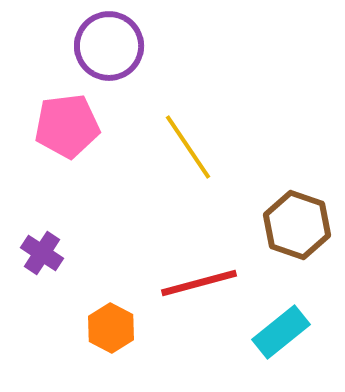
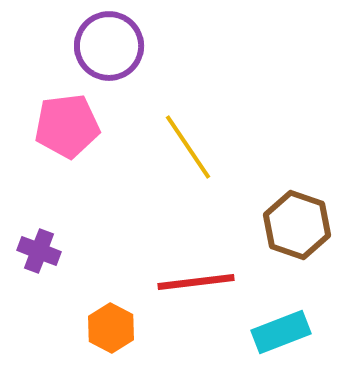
purple cross: moved 3 px left, 2 px up; rotated 12 degrees counterclockwise
red line: moved 3 px left, 1 px up; rotated 8 degrees clockwise
cyan rectangle: rotated 18 degrees clockwise
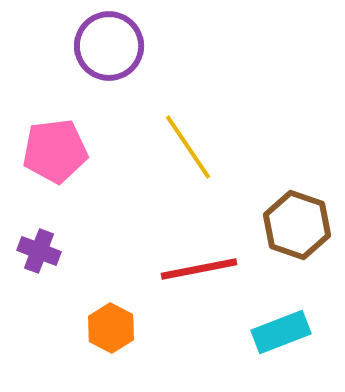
pink pentagon: moved 12 px left, 25 px down
red line: moved 3 px right, 13 px up; rotated 4 degrees counterclockwise
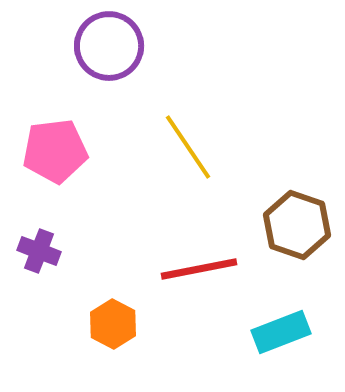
orange hexagon: moved 2 px right, 4 px up
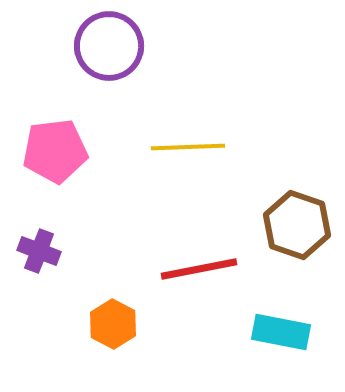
yellow line: rotated 58 degrees counterclockwise
cyan rectangle: rotated 32 degrees clockwise
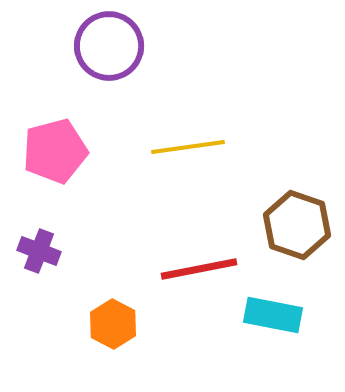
yellow line: rotated 6 degrees counterclockwise
pink pentagon: rotated 8 degrees counterclockwise
cyan rectangle: moved 8 px left, 17 px up
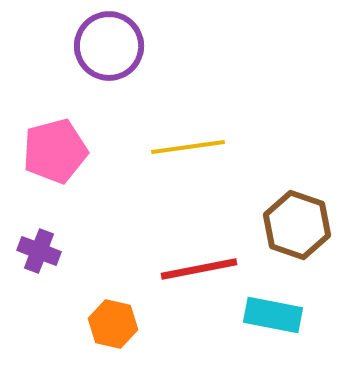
orange hexagon: rotated 15 degrees counterclockwise
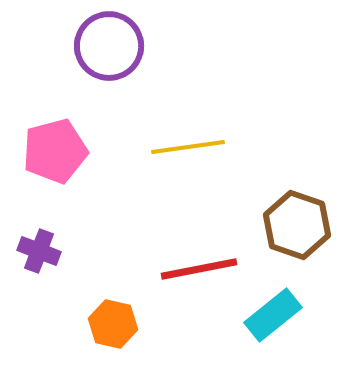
cyan rectangle: rotated 50 degrees counterclockwise
